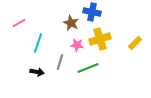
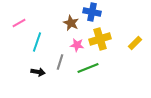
cyan line: moved 1 px left, 1 px up
black arrow: moved 1 px right
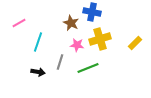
cyan line: moved 1 px right
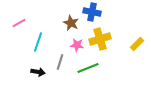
yellow rectangle: moved 2 px right, 1 px down
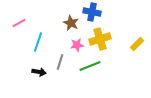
pink star: rotated 16 degrees counterclockwise
green line: moved 2 px right, 2 px up
black arrow: moved 1 px right
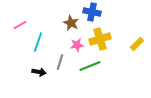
pink line: moved 1 px right, 2 px down
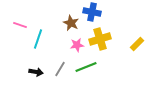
pink line: rotated 48 degrees clockwise
cyan line: moved 3 px up
gray line: moved 7 px down; rotated 14 degrees clockwise
green line: moved 4 px left, 1 px down
black arrow: moved 3 px left
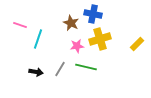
blue cross: moved 1 px right, 2 px down
pink star: moved 1 px down
green line: rotated 35 degrees clockwise
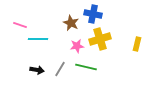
cyan line: rotated 72 degrees clockwise
yellow rectangle: rotated 32 degrees counterclockwise
black arrow: moved 1 px right, 2 px up
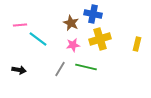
pink line: rotated 24 degrees counterclockwise
cyan line: rotated 36 degrees clockwise
pink star: moved 4 px left, 1 px up
black arrow: moved 18 px left
